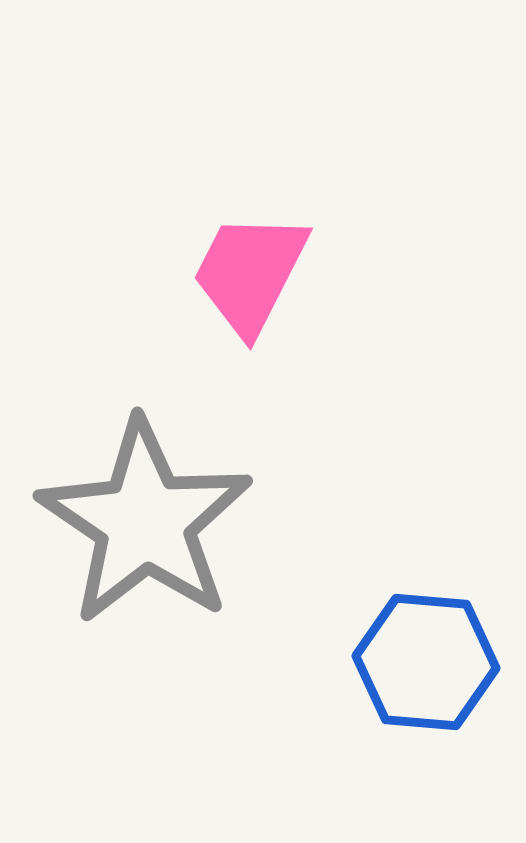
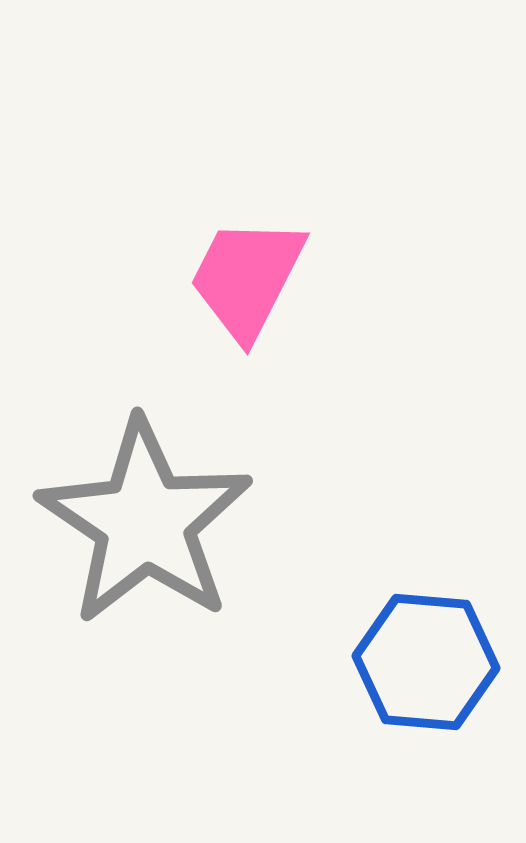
pink trapezoid: moved 3 px left, 5 px down
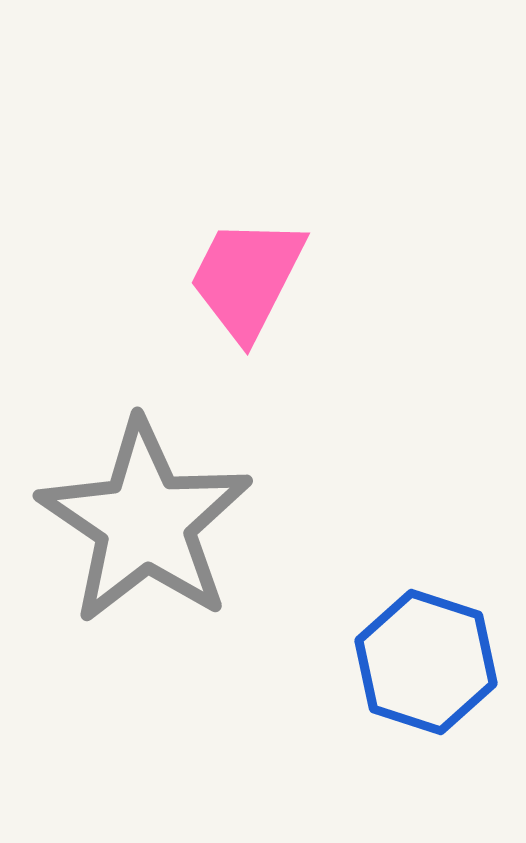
blue hexagon: rotated 13 degrees clockwise
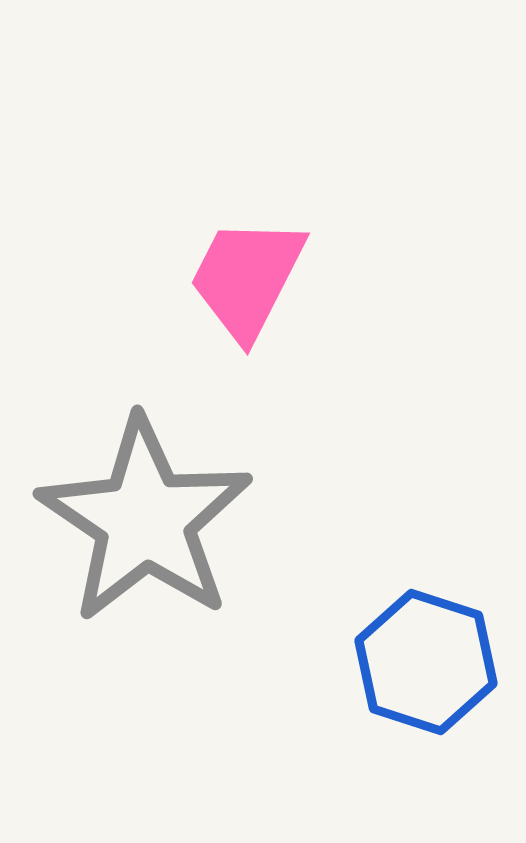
gray star: moved 2 px up
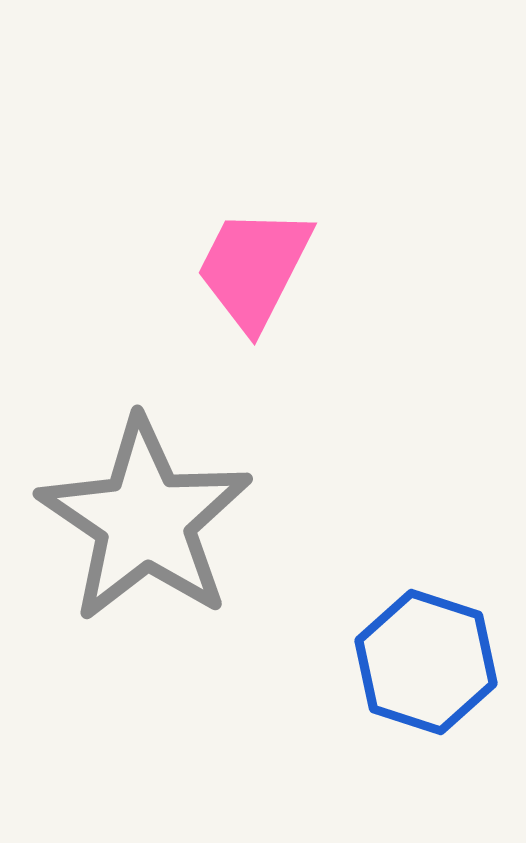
pink trapezoid: moved 7 px right, 10 px up
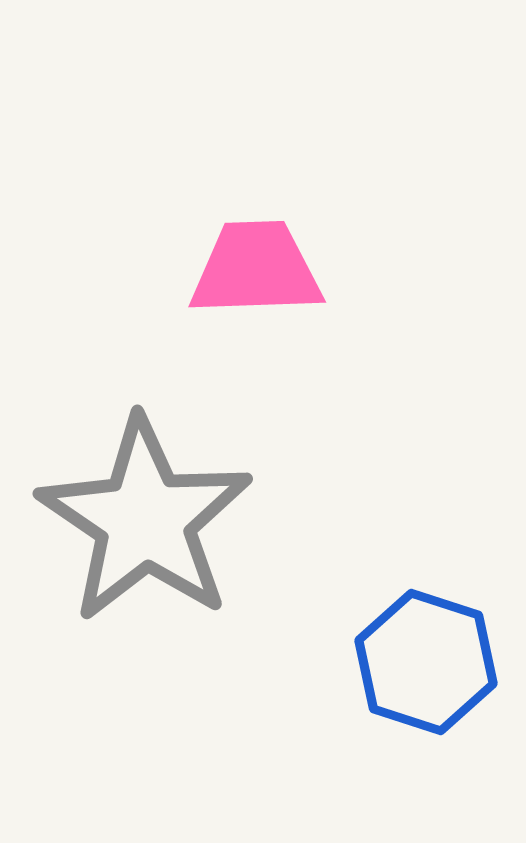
pink trapezoid: moved 2 px right, 1 px down; rotated 61 degrees clockwise
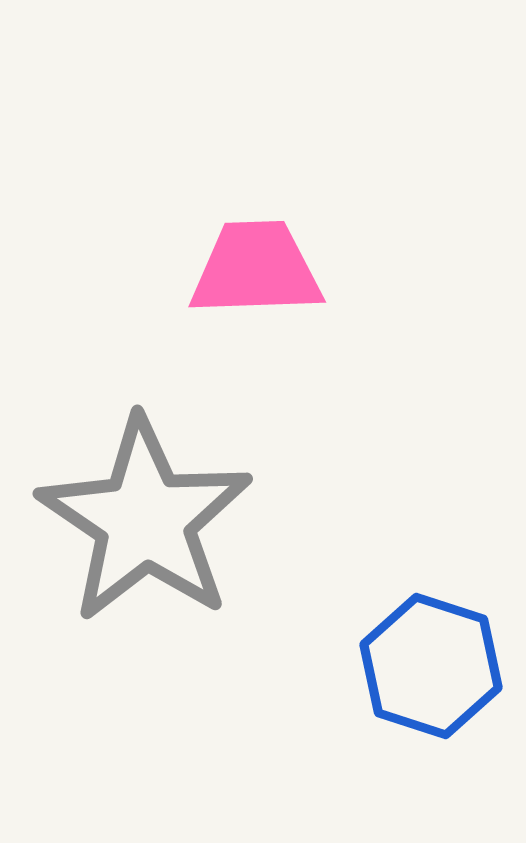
blue hexagon: moved 5 px right, 4 px down
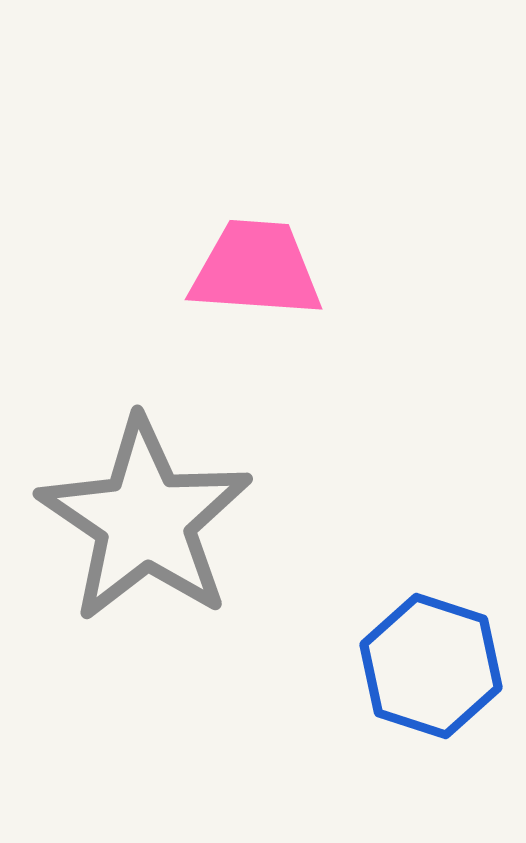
pink trapezoid: rotated 6 degrees clockwise
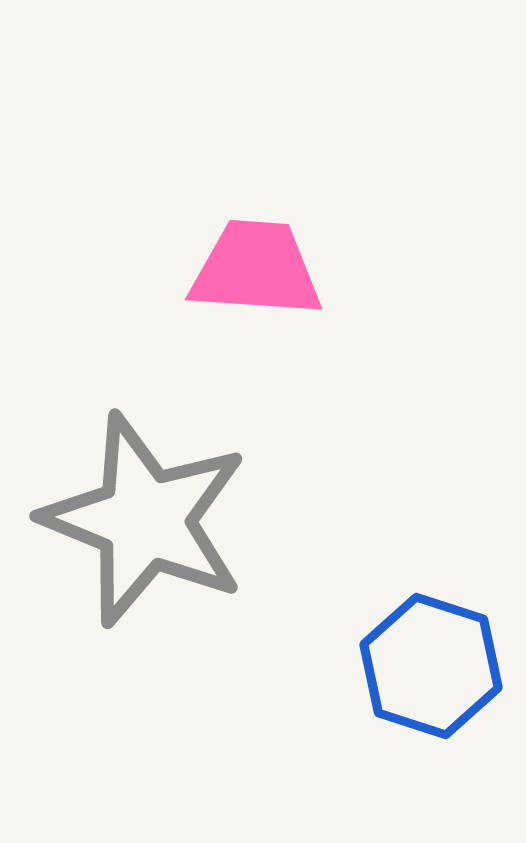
gray star: rotated 12 degrees counterclockwise
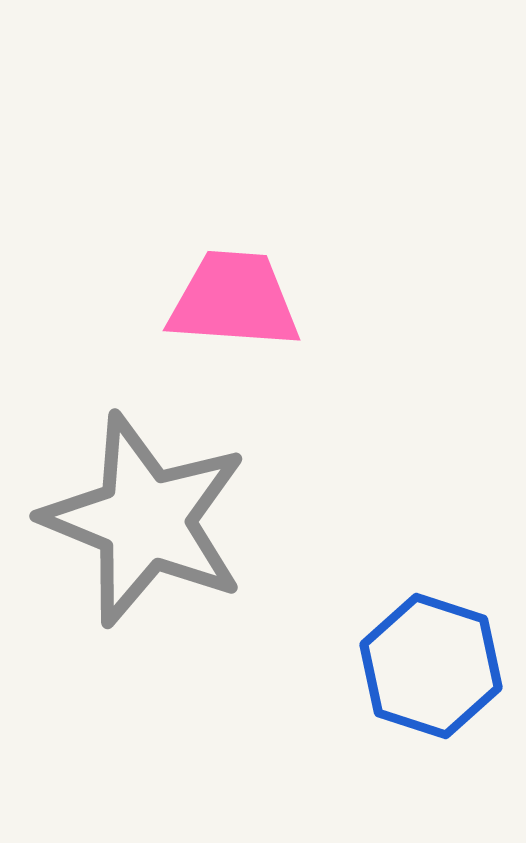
pink trapezoid: moved 22 px left, 31 px down
